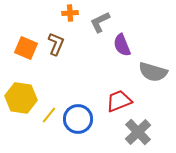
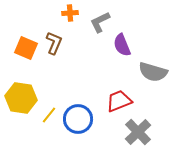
brown L-shape: moved 2 px left, 1 px up
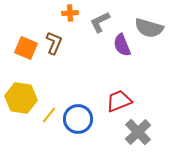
gray semicircle: moved 4 px left, 44 px up
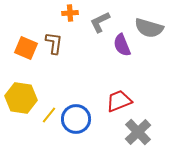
brown L-shape: rotated 15 degrees counterclockwise
blue circle: moved 2 px left
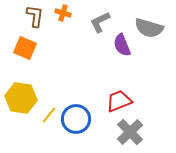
orange cross: moved 7 px left; rotated 21 degrees clockwise
brown L-shape: moved 19 px left, 27 px up
orange square: moved 1 px left
gray cross: moved 8 px left
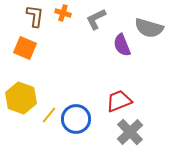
gray L-shape: moved 4 px left, 3 px up
yellow hexagon: rotated 12 degrees clockwise
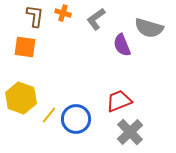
gray L-shape: rotated 10 degrees counterclockwise
orange square: moved 1 px up; rotated 15 degrees counterclockwise
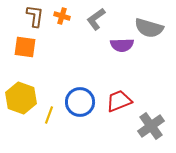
orange cross: moved 1 px left, 3 px down
purple semicircle: rotated 70 degrees counterclockwise
yellow line: rotated 18 degrees counterclockwise
blue circle: moved 4 px right, 17 px up
gray cross: moved 21 px right, 6 px up; rotated 8 degrees clockwise
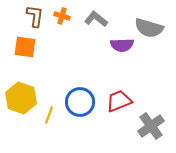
gray L-shape: rotated 75 degrees clockwise
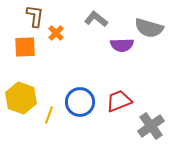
orange cross: moved 6 px left, 17 px down; rotated 28 degrees clockwise
orange square: rotated 10 degrees counterclockwise
